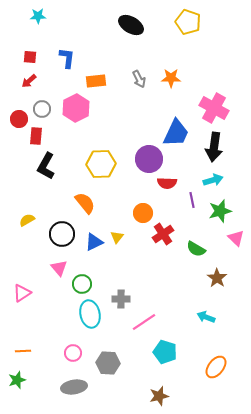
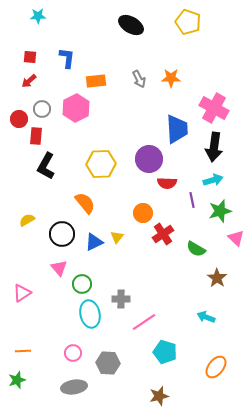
blue trapezoid at (176, 133): moved 1 px right, 4 px up; rotated 28 degrees counterclockwise
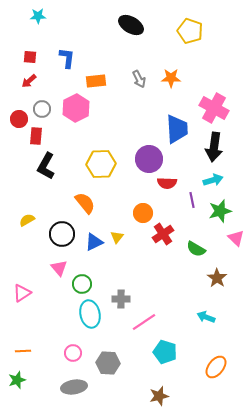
yellow pentagon at (188, 22): moved 2 px right, 9 px down
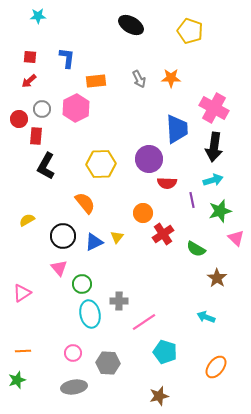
black circle at (62, 234): moved 1 px right, 2 px down
gray cross at (121, 299): moved 2 px left, 2 px down
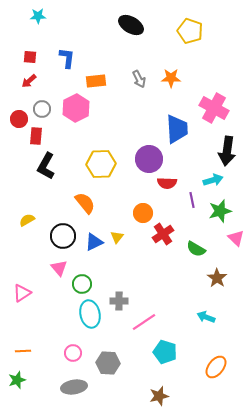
black arrow at (214, 147): moved 13 px right, 4 px down
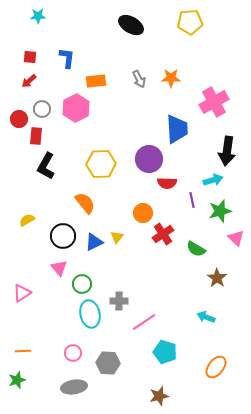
yellow pentagon at (190, 31): moved 9 px up; rotated 25 degrees counterclockwise
pink cross at (214, 108): moved 6 px up; rotated 32 degrees clockwise
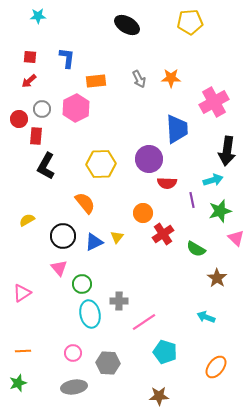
black ellipse at (131, 25): moved 4 px left
green star at (17, 380): moved 1 px right, 3 px down
brown star at (159, 396): rotated 12 degrees clockwise
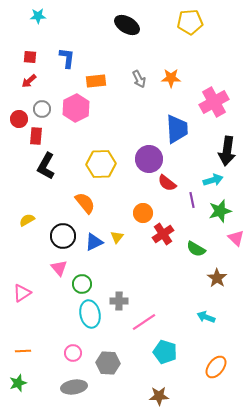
red semicircle at (167, 183): rotated 36 degrees clockwise
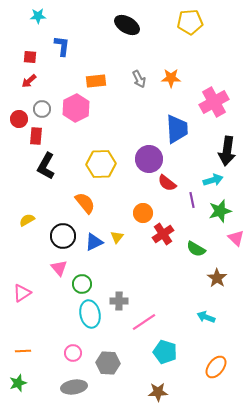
blue L-shape at (67, 58): moved 5 px left, 12 px up
brown star at (159, 396): moved 1 px left, 4 px up
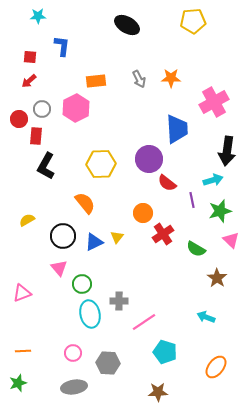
yellow pentagon at (190, 22): moved 3 px right, 1 px up
pink triangle at (236, 238): moved 5 px left, 2 px down
pink triangle at (22, 293): rotated 12 degrees clockwise
